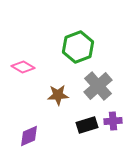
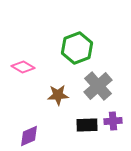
green hexagon: moved 1 px left, 1 px down
black rectangle: rotated 15 degrees clockwise
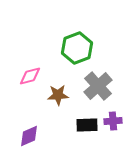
pink diamond: moved 7 px right, 9 px down; rotated 45 degrees counterclockwise
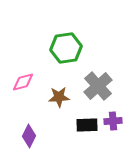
green hexagon: moved 11 px left; rotated 12 degrees clockwise
pink diamond: moved 7 px left, 6 px down
brown star: moved 1 px right, 2 px down
purple diamond: rotated 40 degrees counterclockwise
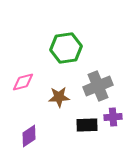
gray cross: rotated 20 degrees clockwise
purple cross: moved 4 px up
purple diamond: rotated 30 degrees clockwise
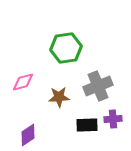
purple cross: moved 2 px down
purple diamond: moved 1 px left, 1 px up
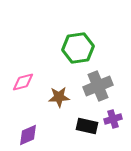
green hexagon: moved 12 px right
purple cross: rotated 12 degrees counterclockwise
black rectangle: moved 1 px down; rotated 15 degrees clockwise
purple diamond: rotated 10 degrees clockwise
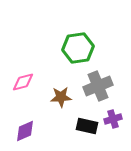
brown star: moved 2 px right
purple diamond: moved 3 px left, 4 px up
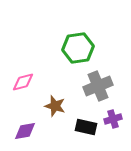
brown star: moved 6 px left, 9 px down; rotated 20 degrees clockwise
black rectangle: moved 1 px left, 1 px down
purple diamond: rotated 15 degrees clockwise
